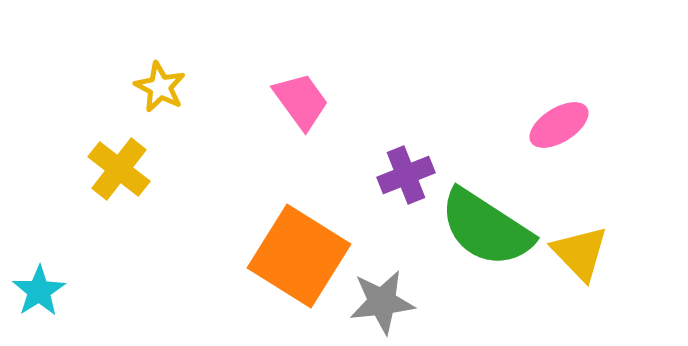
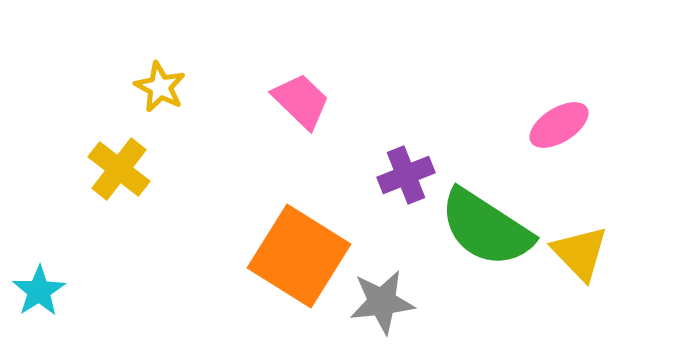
pink trapezoid: rotated 10 degrees counterclockwise
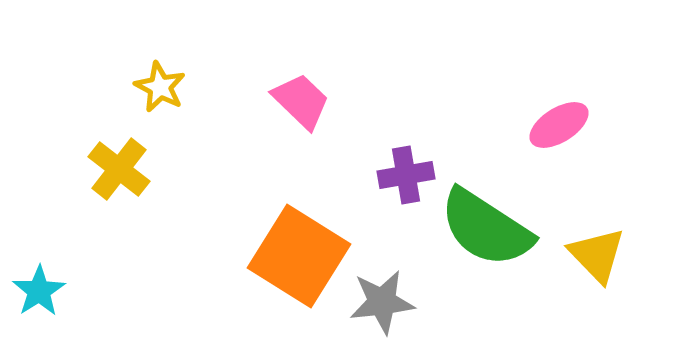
purple cross: rotated 12 degrees clockwise
yellow triangle: moved 17 px right, 2 px down
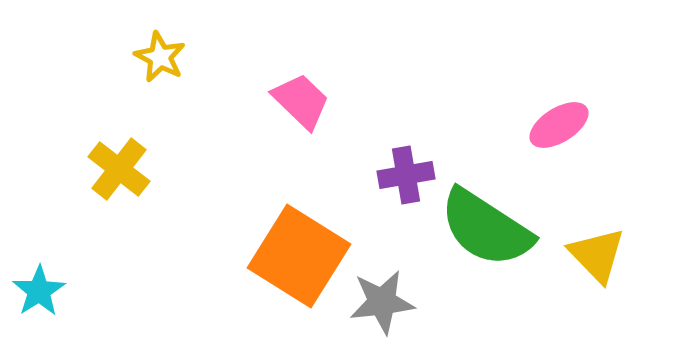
yellow star: moved 30 px up
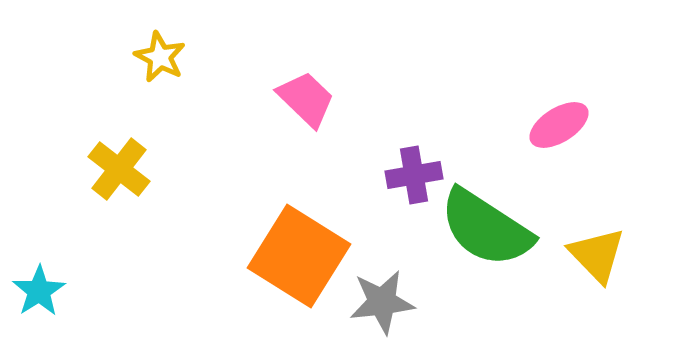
pink trapezoid: moved 5 px right, 2 px up
purple cross: moved 8 px right
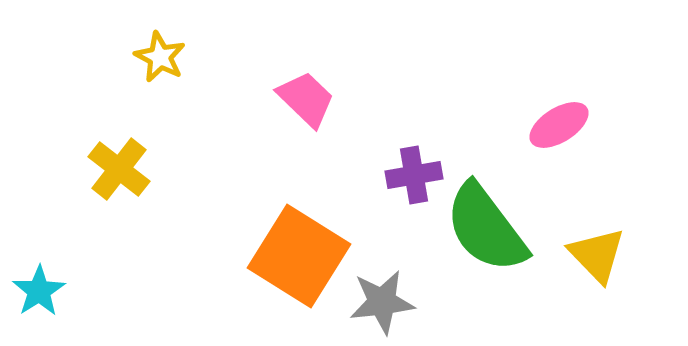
green semicircle: rotated 20 degrees clockwise
